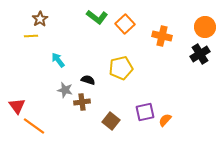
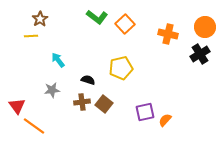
orange cross: moved 6 px right, 2 px up
gray star: moved 13 px left; rotated 21 degrees counterclockwise
brown square: moved 7 px left, 17 px up
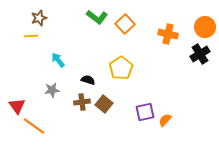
brown star: moved 1 px left, 1 px up; rotated 14 degrees clockwise
yellow pentagon: rotated 20 degrees counterclockwise
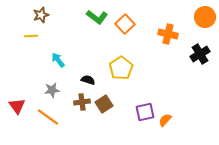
brown star: moved 2 px right, 3 px up
orange circle: moved 10 px up
brown square: rotated 18 degrees clockwise
orange line: moved 14 px right, 9 px up
